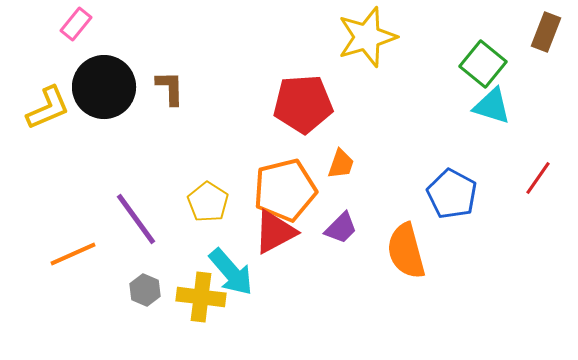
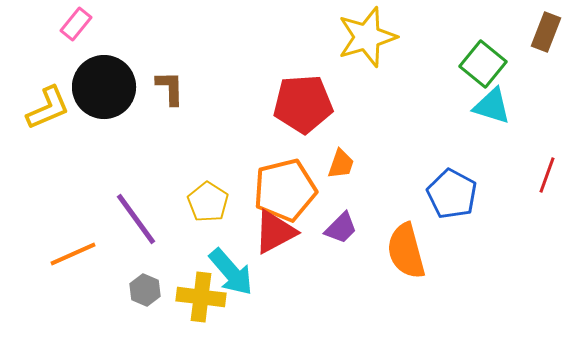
red line: moved 9 px right, 3 px up; rotated 15 degrees counterclockwise
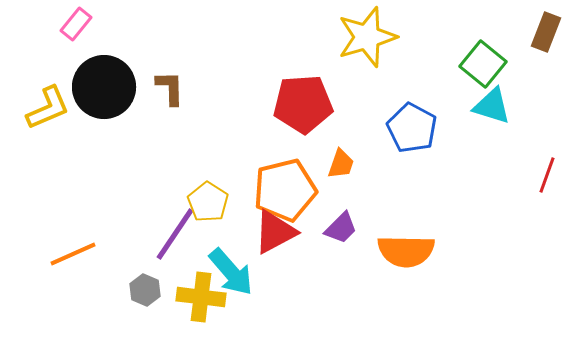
blue pentagon: moved 40 px left, 66 px up
purple line: moved 39 px right, 15 px down; rotated 70 degrees clockwise
orange semicircle: rotated 74 degrees counterclockwise
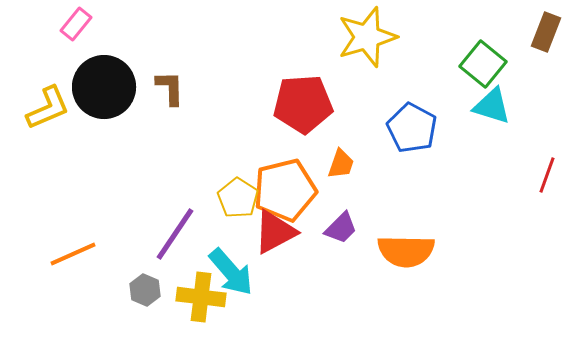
yellow pentagon: moved 30 px right, 4 px up
